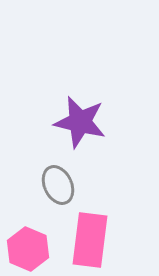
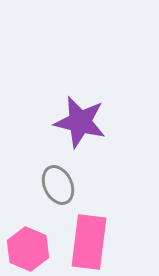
pink rectangle: moved 1 px left, 2 px down
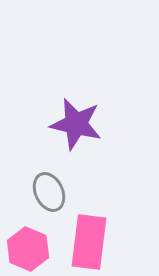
purple star: moved 4 px left, 2 px down
gray ellipse: moved 9 px left, 7 px down
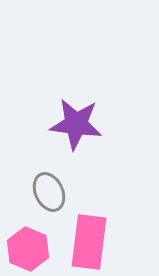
purple star: rotated 6 degrees counterclockwise
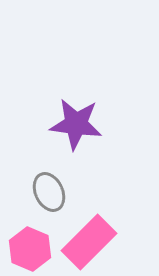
pink rectangle: rotated 38 degrees clockwise
pink hexagon: moved 2 px right
